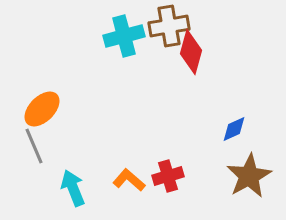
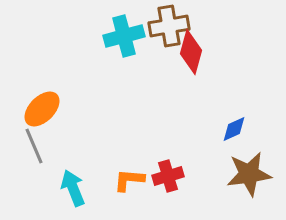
brown star: moved 2 px up; rotated 21 degrees clockwise
orange L-shape: rotated 36 degrees counterclockwise
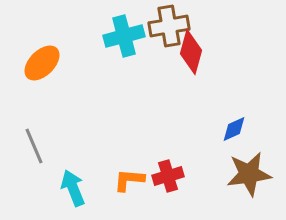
orange ellipse: moved 46 px up
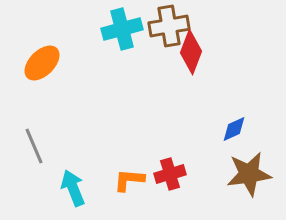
cyan cross: moved 2 px left, 7 px up
red diamond: rotated 6 degrees clockwise
red cross: moved 2 px right, 2 px up
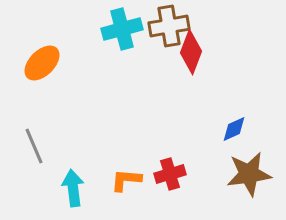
orange L-shape: moved 3 px left
cyan arrow: rotated 15 degrees clockwise
